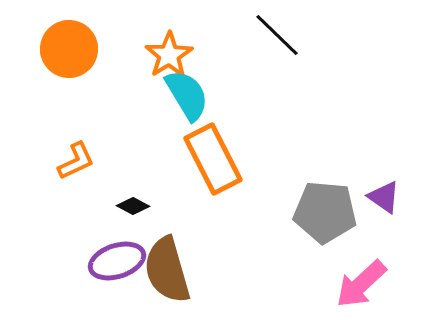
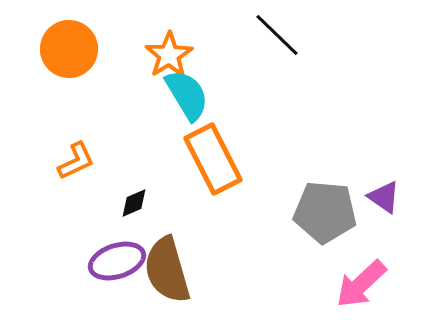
black diamond: moved 1 px right, 3 px up; rotated 52 degrees counterclockwise
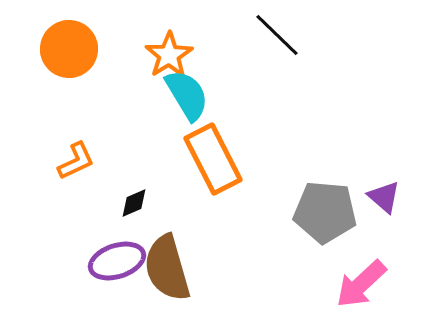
purple triangle: rotated 6 degrees clockwise
brown semicircle: moved 2 px up
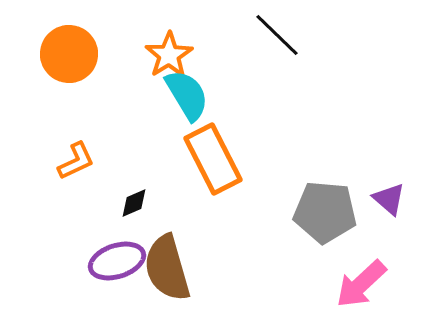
orange circle: moved 5 px down
purple triangle: moved 5 px right, 2 px down
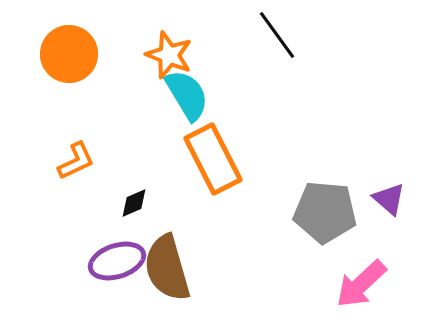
black line: rotated 10 degrees clockwise
orange star: rotated 18 degrees counterclockwise
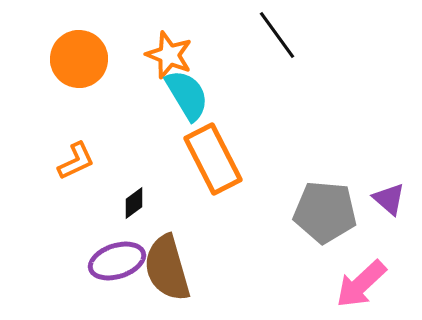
orange circle: moved 10 px right, 5 px down
black diamond: rotated 12 degrees counterclockwise
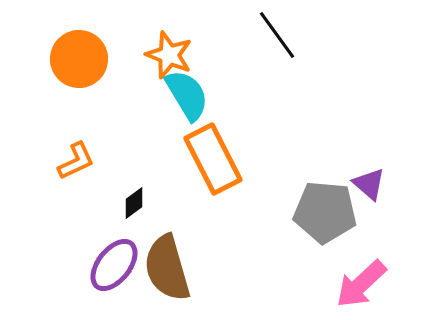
purple triangle: moved 20 px left, 15 px up
purple ellipse: moved 3 px left, 4 px down; rotated 34 degrees counterclockwise
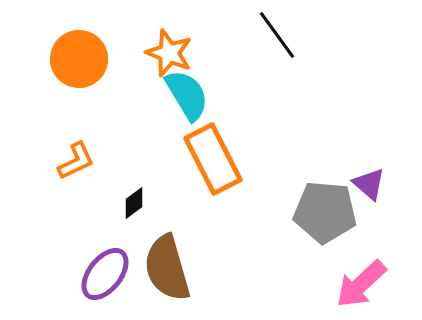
orange star: moved 2 px up
purple ellipse: moved 9 px left, 9 px down
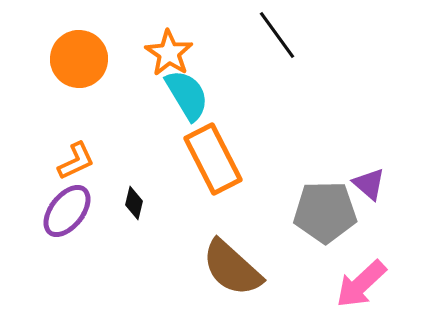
orange star: rotated 12 degrees clockwise
black diamond: rotated 40 degrees counterclockwise
gray pentagon: rotated 6 degrees counterclockwise
brown semicircle: moved 65 px right; rotated 32 degrees counterclockwise
purple ellipse: moved 38 px left, 63 px up
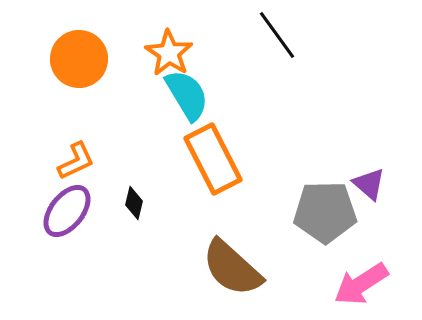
pink arrow: rotated 10 degrees clockwise
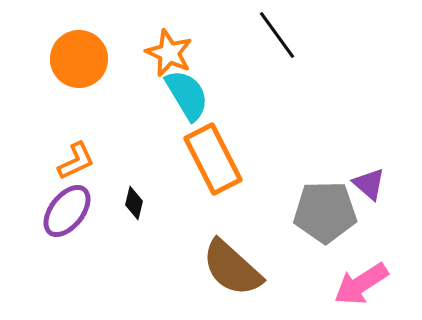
orange star: rotated 9 degrees counterclockwise
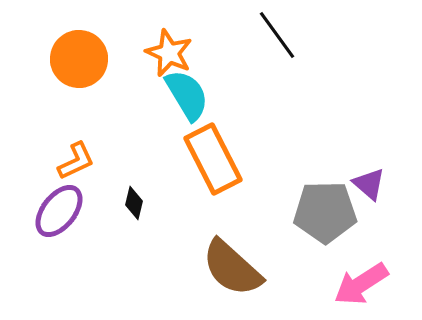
purple ellipse: moved 8 px left
